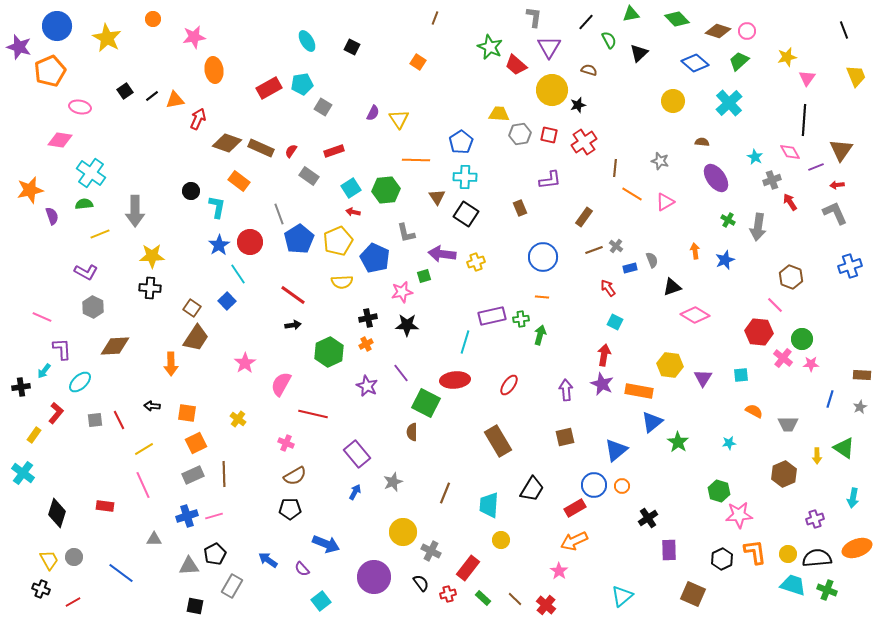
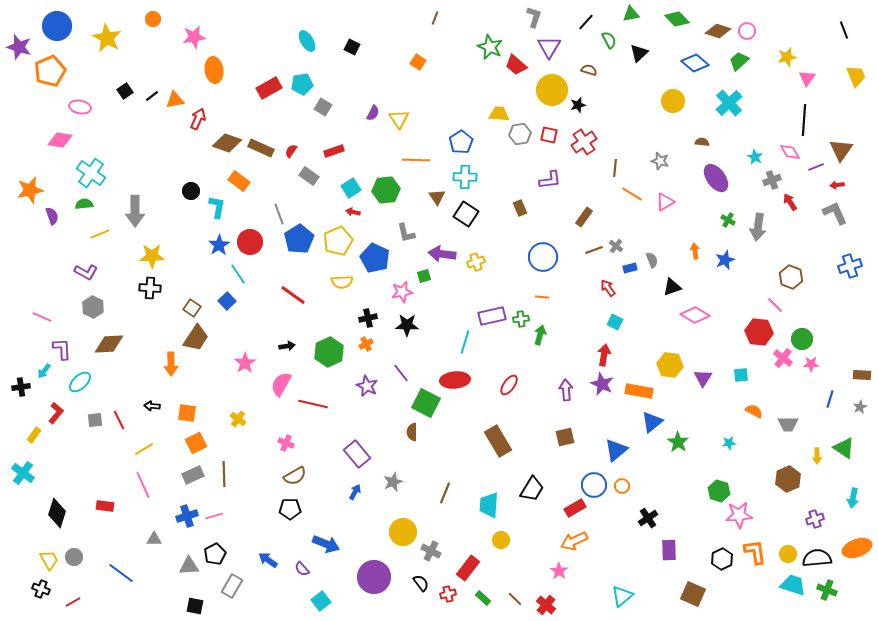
gray L-shape at (534, 17): rotated 10 degrees clockwise
black arrow at (293, 325): moved 6 px left, 21 px down
brown diamond at (115, 346): moved 6 px left, 2 px up
red line at (313, 414): moved 10 px up
brown hexagon at (784, 474): moved 4 px right, 5 px down
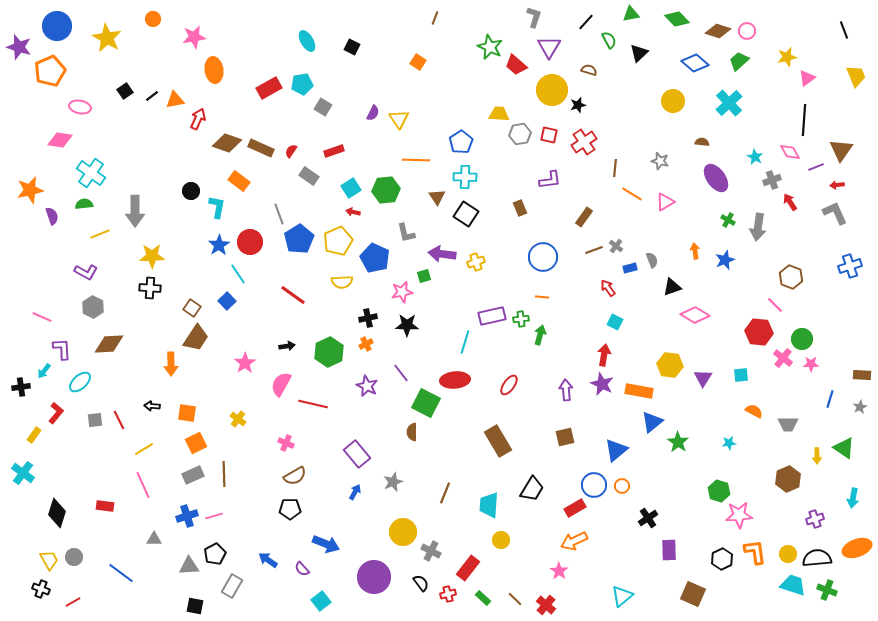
pink triangle at (807, 78): rotated 18 degrees clockwise
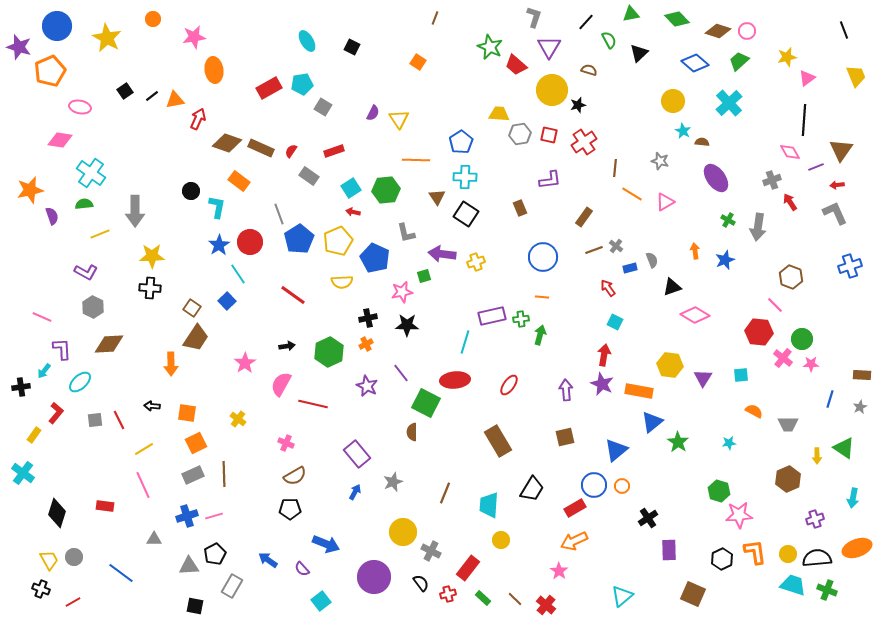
cyan star at (755, 157): moved 72 px left, 26 px up
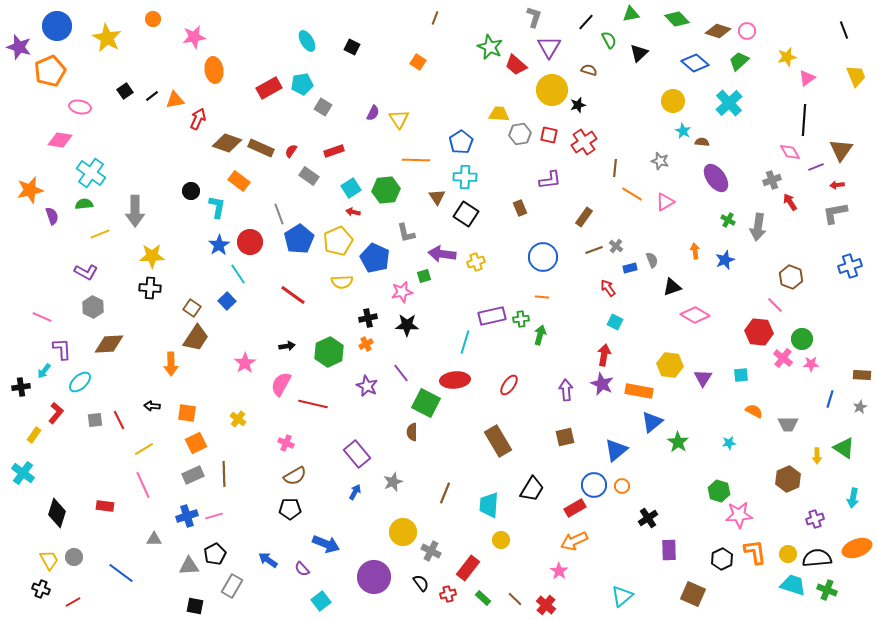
gray L-shape at (835, 213): rotated 76 degrees counterclockwise
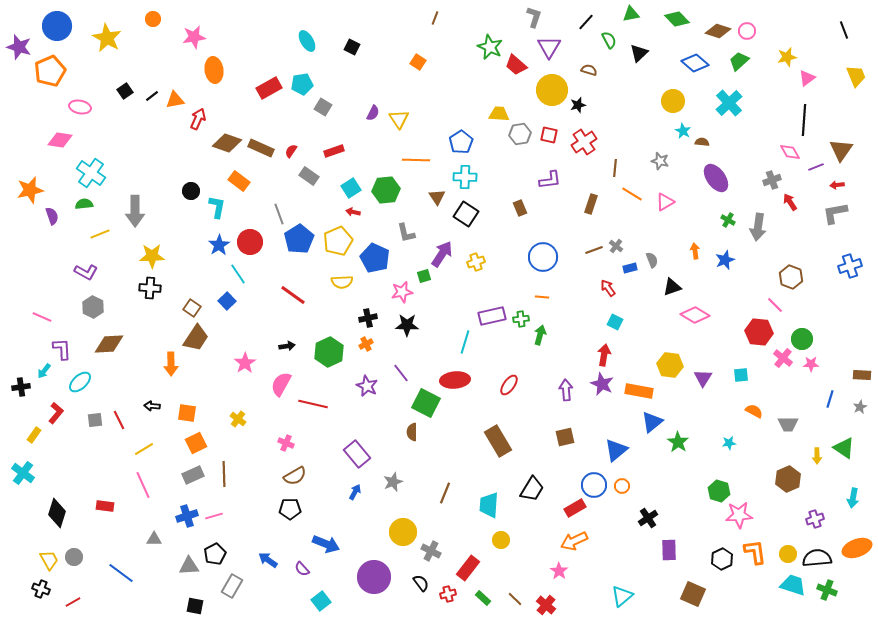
brown rectangle at (584, 217): moved 7 px right, 13 px up; rotated 18 degrees counterclockwise
purple arrow at (442, 254): rotated 116 degrees clockwise
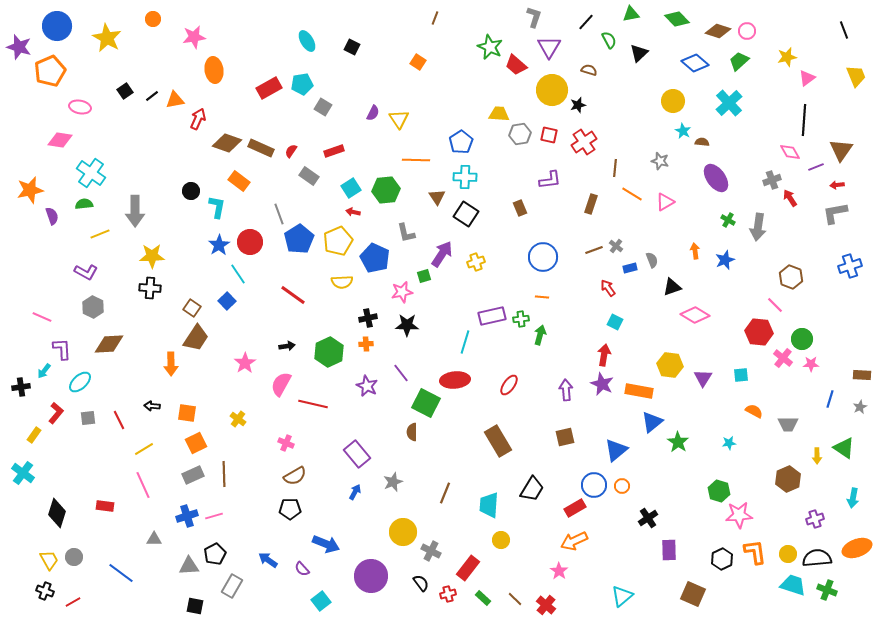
red arrow at (790, 202): moved 4 px up
orange cross at (366, 344): rotated 24 degrees clockwise
gray square at (95, 420): moved 7 px left, 2 px up
purple circle at (374, 577): moved 3 px left, 1 px up
black cross at (41, 589): moved 4 px right, 2 px down
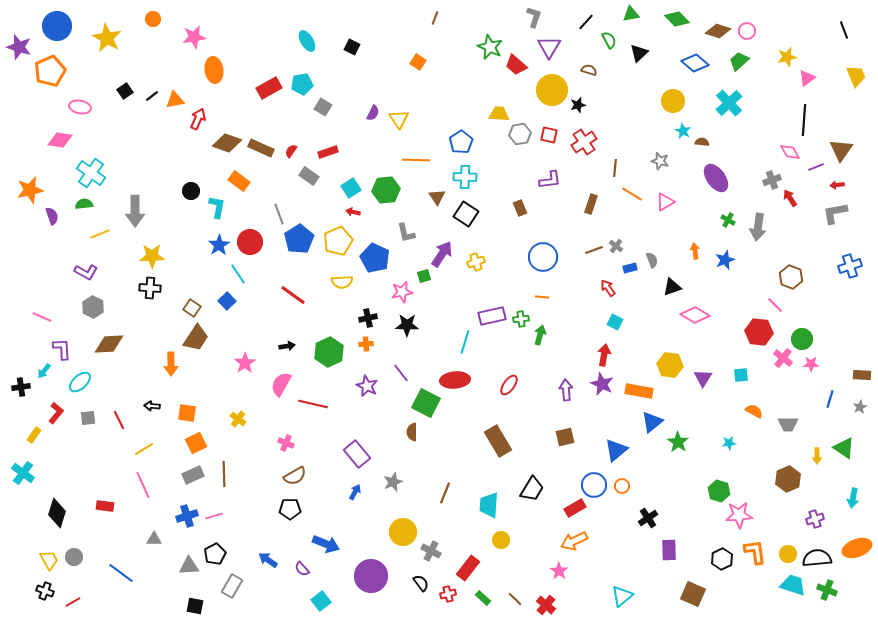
red rectangle at (334, 151): moved 6 px left, 1 px down
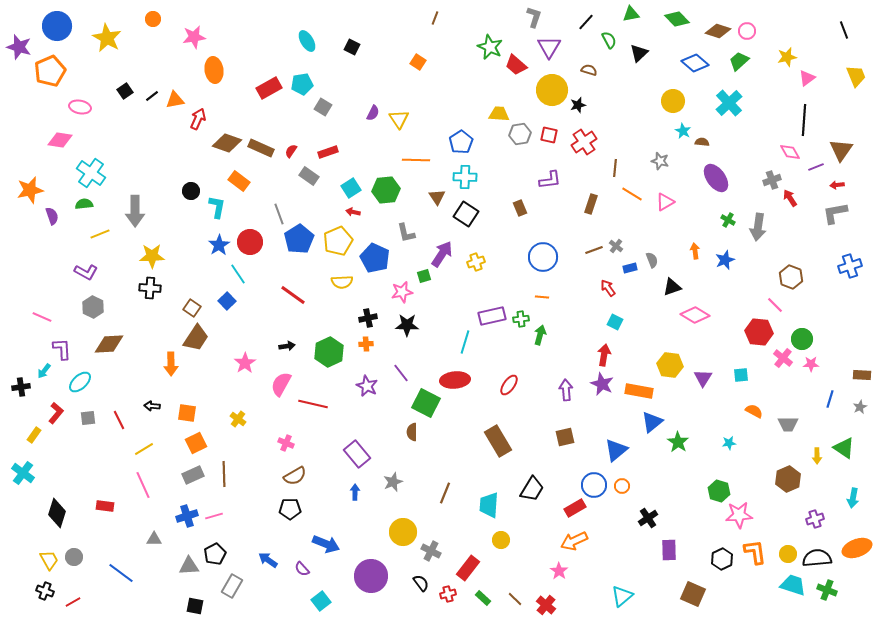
blue arrow at (355, 492): rotated 28 degrees counterclockwise
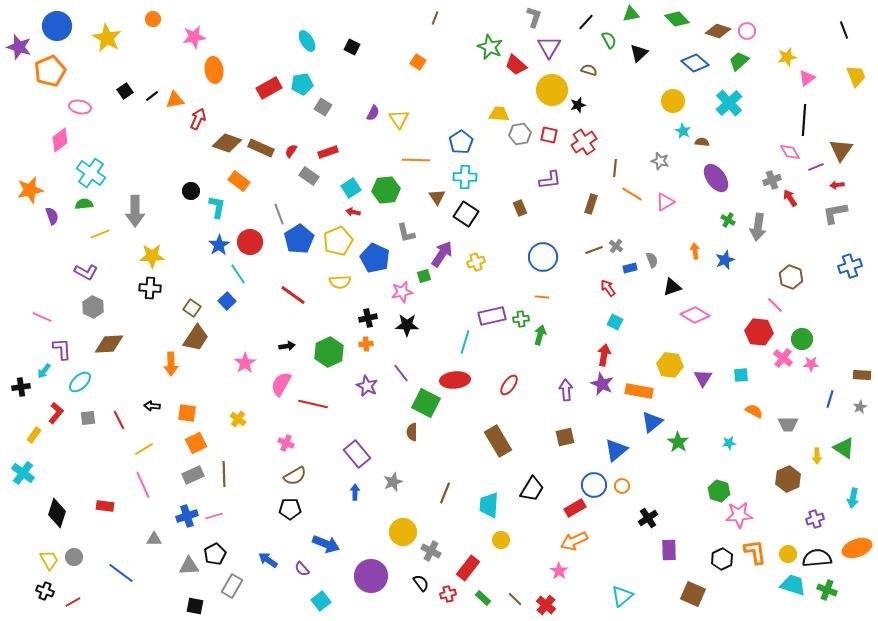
pink diamond at (60, 140): rotated 45 degrees counterclockwise
yellow semicircle at (342, 282): moved 2 px left
